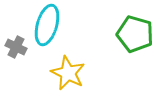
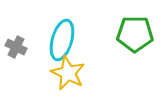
cyan ellipse: moved 15 px right, 15 px down
green pentagon: rotated 15 degrees counterclockwise
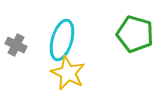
green pentagon: rotated 15 degrees clockwise
gray cross: moved 2 px up
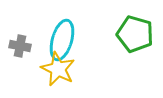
gray cross: moved 4 px right, 1 px down; rotated 15 degrees counterclockwise
yellow star: moved 10 px left, 4 px up
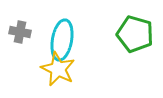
cyan ellipse: rotated 6 degrees counterclockwise
gray cross: moved 14 px up
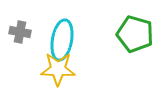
yellow star: rotated 24 degrees counterclockwise
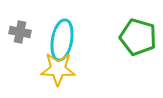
green pentagon: moved 3 px right, 3 px down
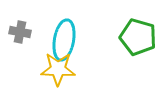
cyan ellipse: moved 2 px right
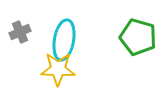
gray cross: rotated 35 degrees counterclockwise
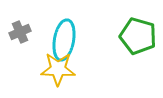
green pentagon: moved 1 px up
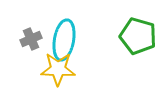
gray cross: moved 11 px right, 7 px down
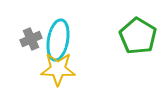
green pentagon: rotated 15 degrees clockwise
cyan ellipse: moved 6 px left
